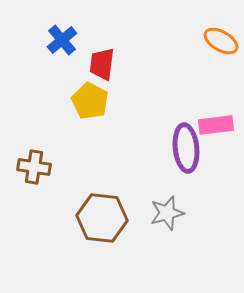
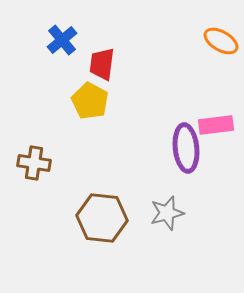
brown cross: moved 4 px up
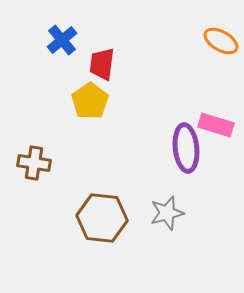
yellow pentagon: rotated 9 degrees clockwise
pink rectangle: rotated 24 degrees clockwise
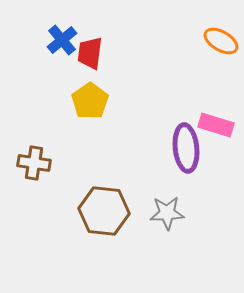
red trapezoid: moved 12 px left, 11 px up
gray star: rotated 12 degrees clockwise
brown hexagon: moved 2 px right, 7 px up
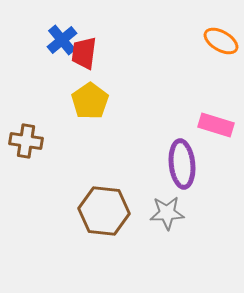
red trapezoid: moved 6 px left
purple ellipse: moved 4 px left, 16 px down
brown cross: moved 8 px left, 22 px up
